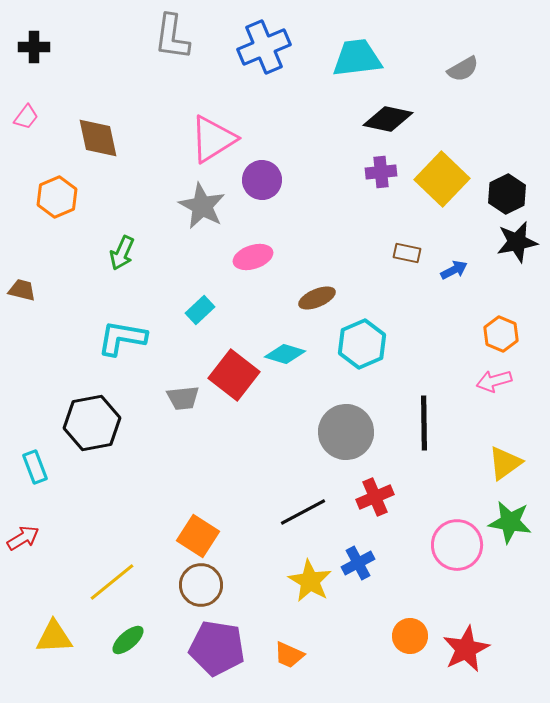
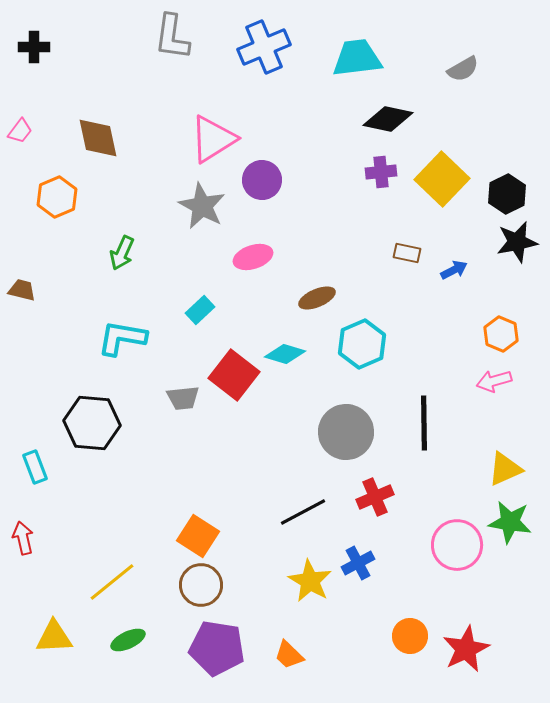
pink trapezoid at (26, 117): moved 6 px left, 14 px down
black hexagon at (92, 423): rotated 16 degrees clockwise
yellow triangle at (505, 463): moved 6 px down; rotated 12 degrees clockwise
red arrow at (23, 538): rotated 72 degrees counterclockwise
green ellipse at (128, 640): rotated 16 degrees clockwise
orange trapezoid at (289, 655): rotated 20 degrees clockwise
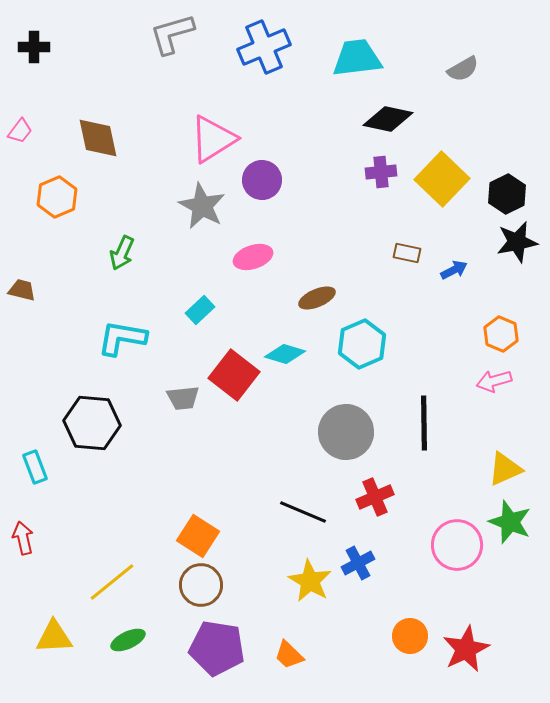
gray L-shape at (172, 37): moved 3 px up; rotated 66 degrees clockwise
black line at (303, 512): rotated 51 degrees clockwise
green star at (510, 522): rotated 12 degrees clockwise
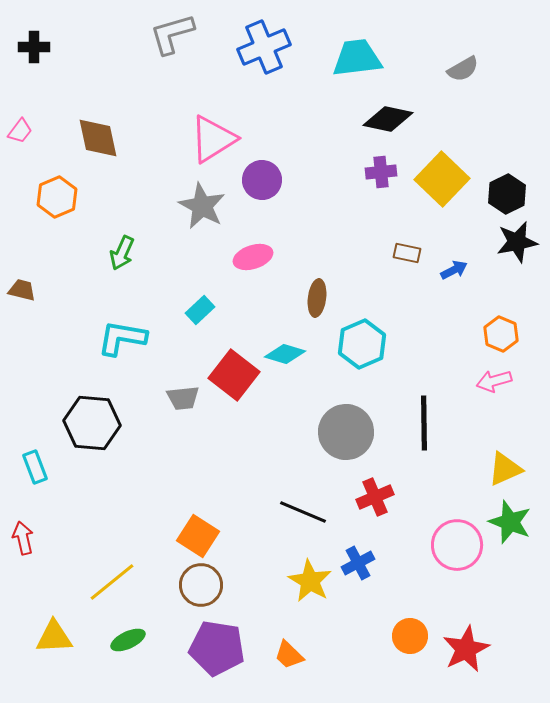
brown ellipse at (317, 298): rotated 60 degrees counterclockwise
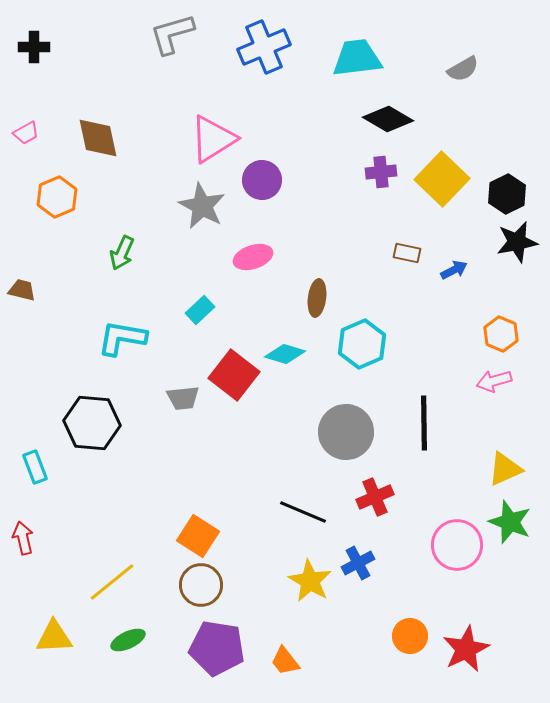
black diamond at (388, 119): rotated 18 degrees clockwise
pink trapezoid at (20, 131): moved 6 px right, 2 px down; rotated 24 degrees clockwise
orange trapezoid at (289, 655): moved 4 px left, 6 px down; rotated 8 degrees clockwise
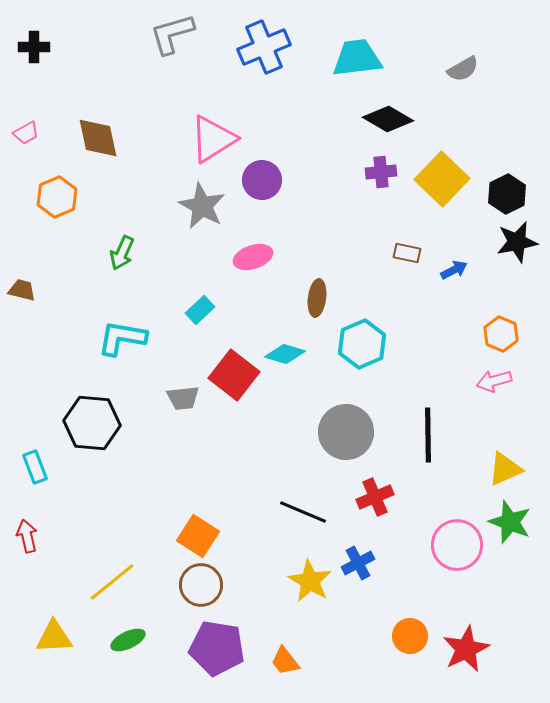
black line at (424, 423): moved 4 px right, 12 px down
red arrow at (23, 538): moved 4 px right, 2 px up
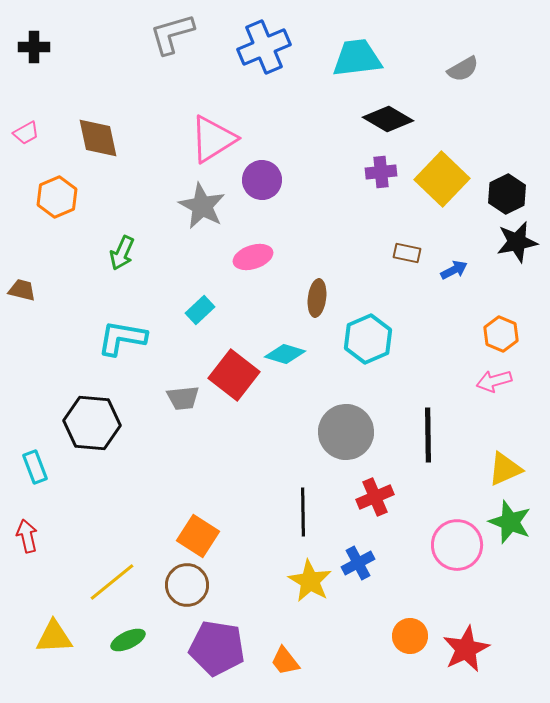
cyan hexagon at (362, 344): moved 6 px right, 5 px up
black line at (303, 512): rotated 66 degrees clockwise
brown circle at (201, 585): moved 14 px left
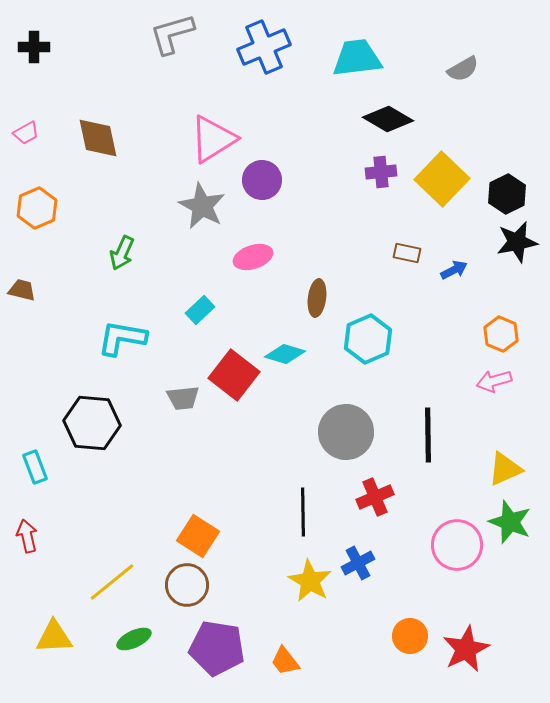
orange hexagon at (57, 197): moved 20 px left, 11 px down
green ellipse at (128, 640): moved 6 px right, 1 px up
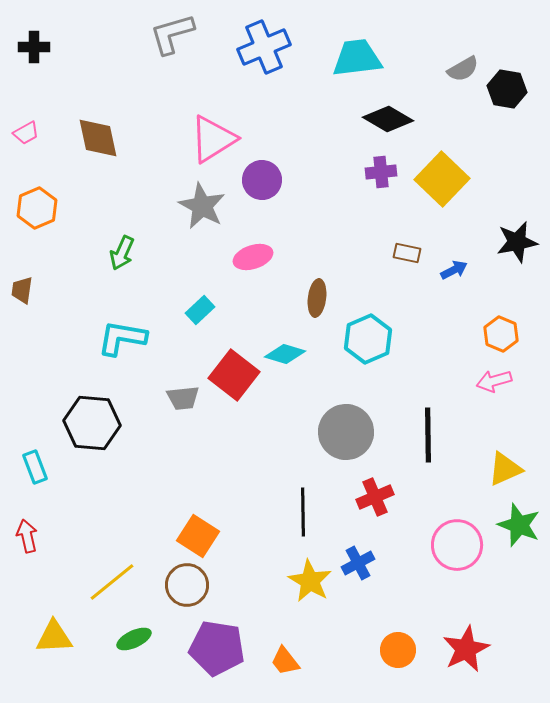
black hexagon at (507, 194): moved 105 px up; rotated 24 degrees counterclockwise
brown trapezoid at (22, 290): rotated 96 degrees counterclockwise
green star at (510, 522): moved 9 px right, 3 px down
orange circle at (410, 636): moved 12 px left, 14 px down
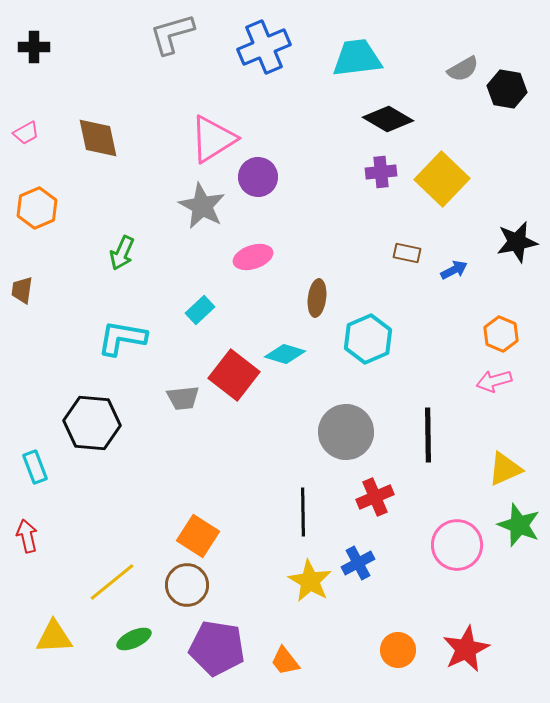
purple circle at (262, 180): moved 4 px left, 3 px up
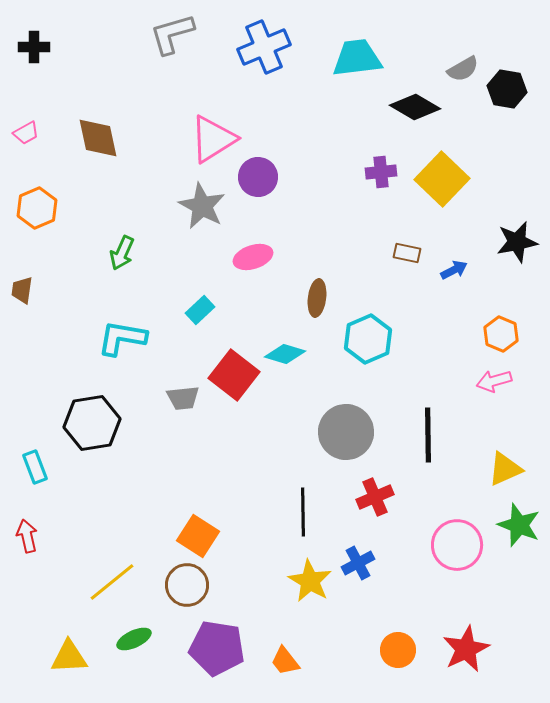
black diamond at (388, 119): moved 27 px right, 12 px up
black hexagon at (92, 423): rotated 14 degrees counterclockwise
yellow triangle at (54, 637): moved 15 px right, 20 px down
